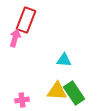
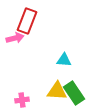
red rectangle: moved 1 px right, 1 px down
pink arrow: rotated 60 degrees clockwise
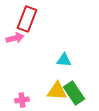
red rectangle: moved 2 px up
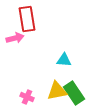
red rectangle: rotated 30 degrees counterclockwise
yellow triangle: rotated 15 degrees counterclockwise
pink cross: moved 5 px right, 3 px up; rotated 32 degrees clockwise
